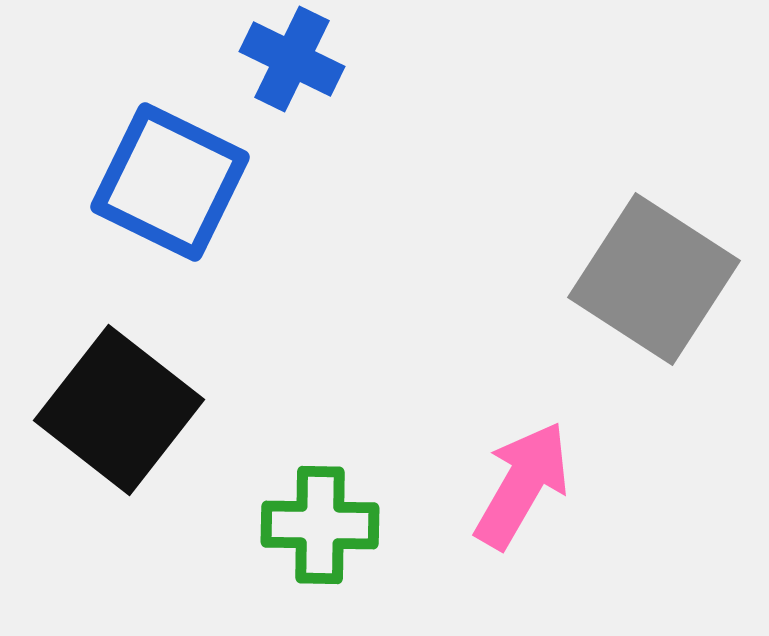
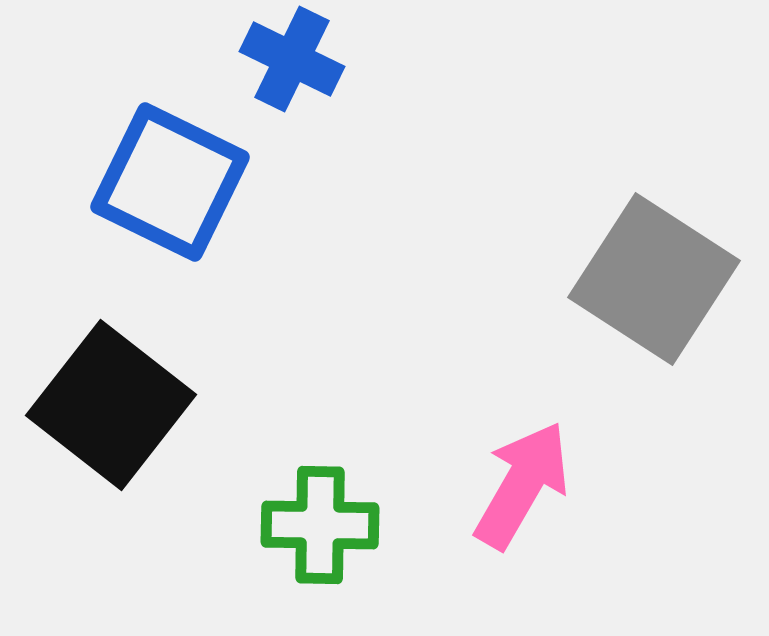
black square: moved 8 px left, 5 px up
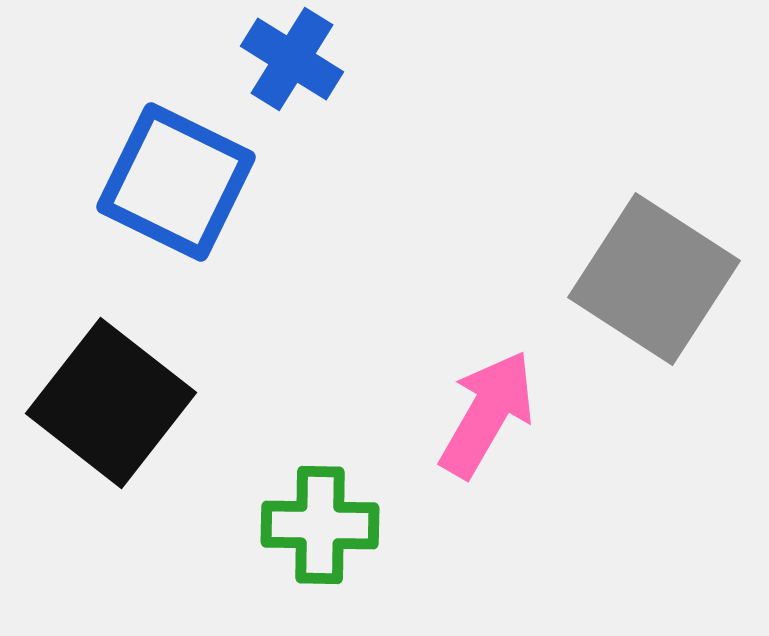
blue cross: rotated 6 degrees clockwise
blue square: moved 6 px right
black square: moved 2 px up
pink arrow: moved 35 px left, 71 px up
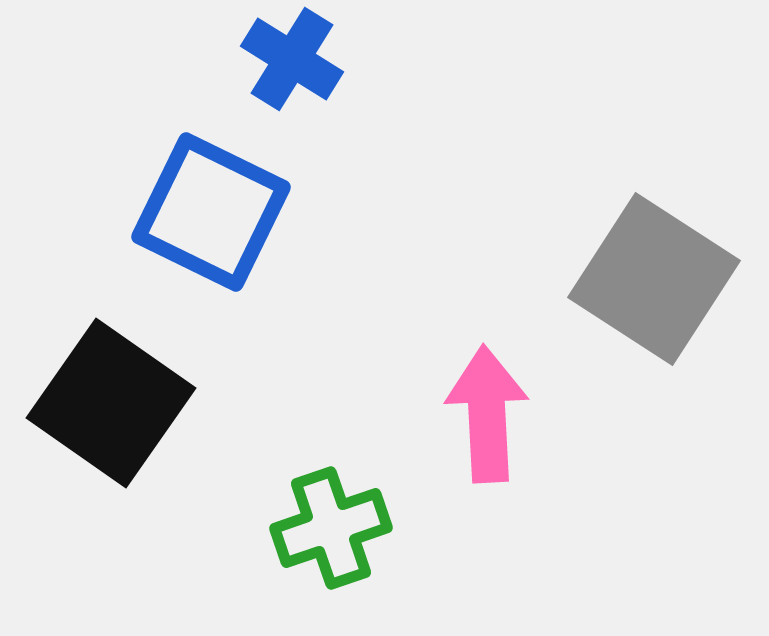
blue square: moved 35 px right, 30 px down
black square: rotated 3 degrees counterclockwise
pink arrow: rotated 33 degrees counterclockwise
green cross: moved 11 px right, 3 px down; rotated 20 degrees counterclockwise
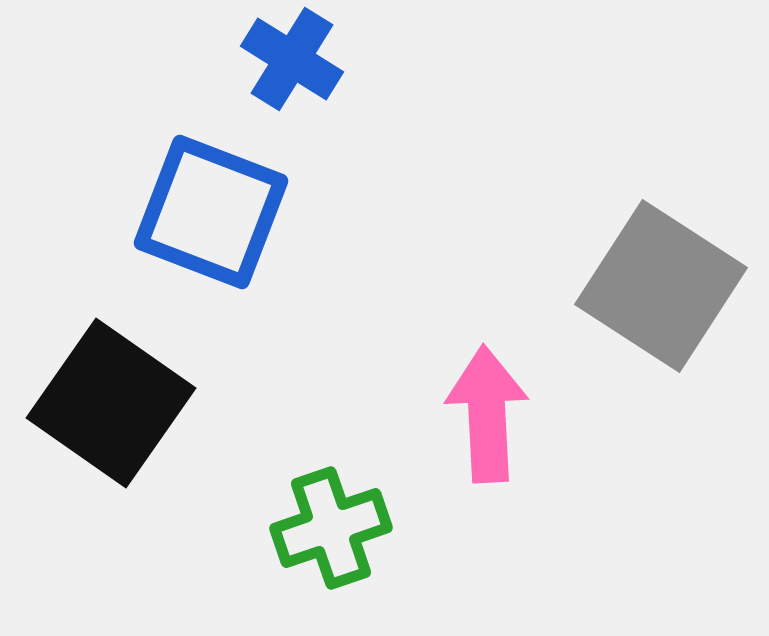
blue square: rotated 5 degrees counterclockwise
gray square: moved 7 px right, 7 px down
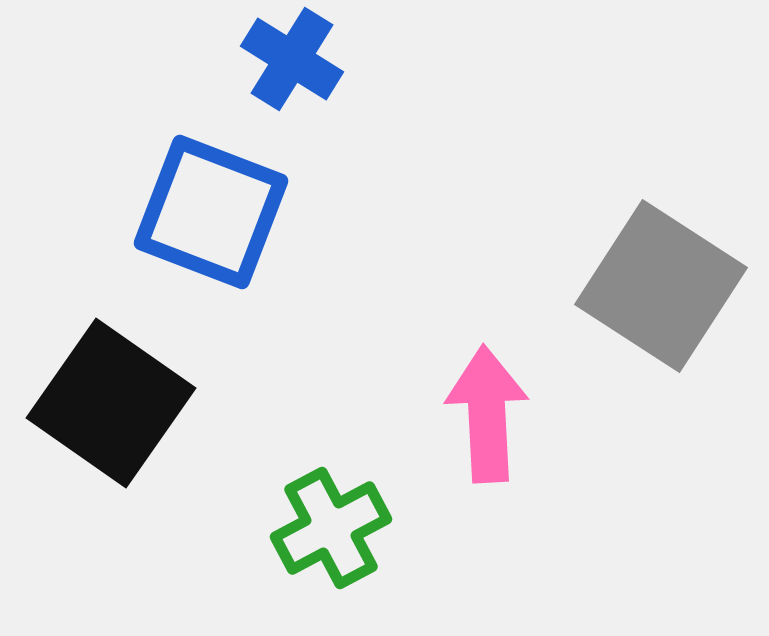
green cross: rotated 9 degrees counterclockwise
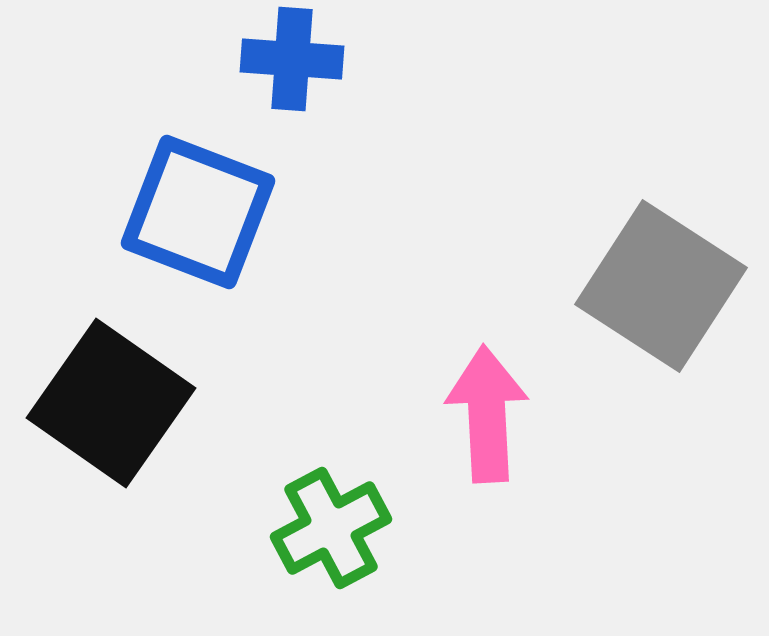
blue cross: rotated 28 degrees counterclockwise
blue square: moved 13 px left
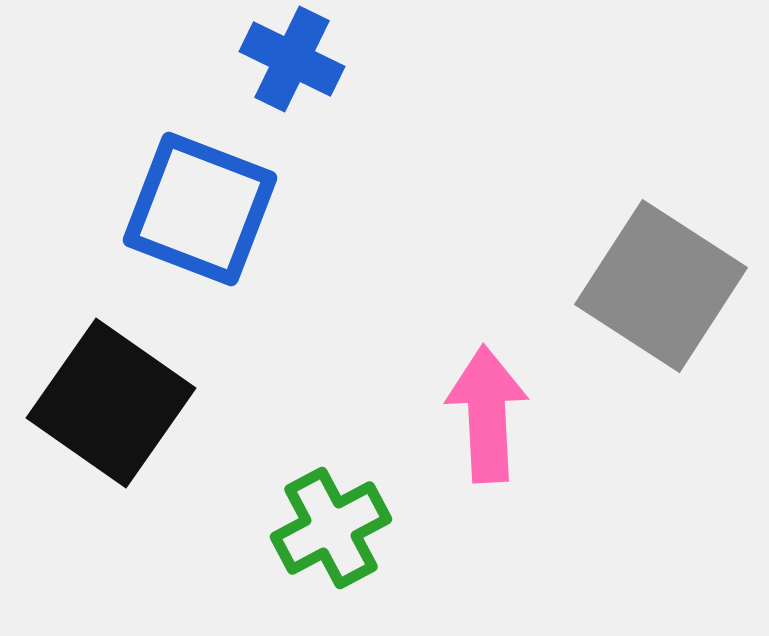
blue cross: rotated 22 degrees clockwise
blue square: moved 2 px right, 3 px up
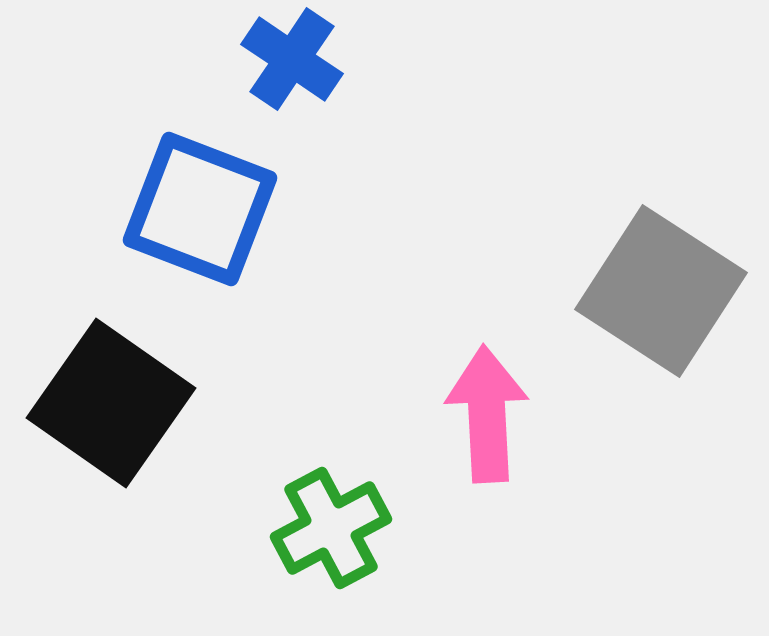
blue cross: rotated 8 degrees clockwise
gray square: moved 5 px down
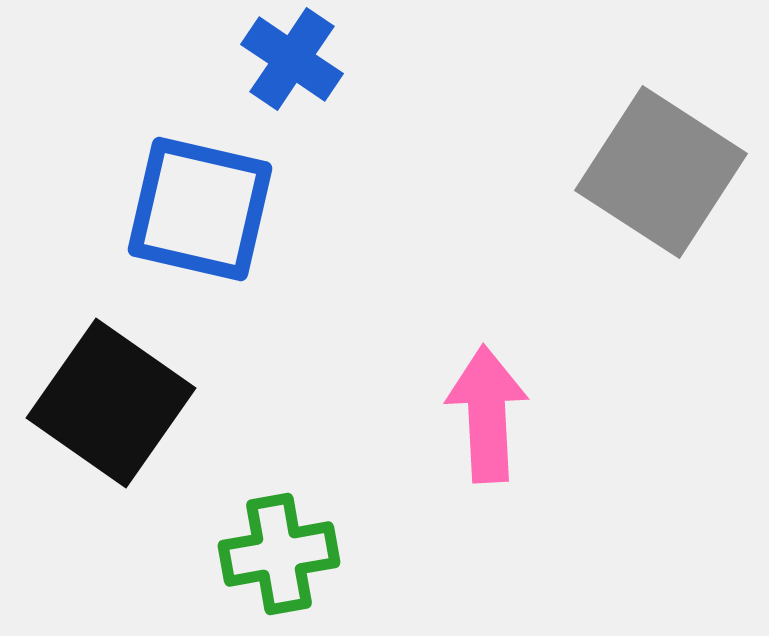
blue square: rotated 8 degrees counterclockwise
gray square: moved 119 px up
green cross: moved 52 px left, 26 px down; rotated 18 degrees clockwise
